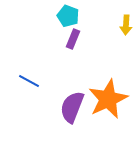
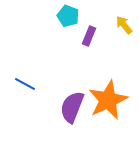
yellow arrow: moved 2 px left; rotated 138 degrees clockwise
purple rectangle: moved 16 px right, 3 px up
blue line: moved 4 px left, 3 px down
orange star: moved 1 px down
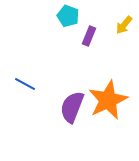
yellow arrow: rotated 102 degrees counterclockwise
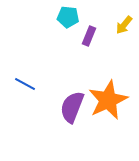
cyan pentagon: moved 1 px down; rotated 15 degrees counterclockwise
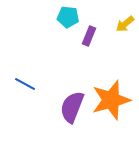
yellow arrow: moved 1 px right, 1 px up; rotated 12 degrees clockwise
orange star: moved 3 px right; rotated 9 degrees clockwise
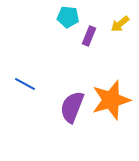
yellow arrow: moved 5 px left
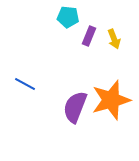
yellow arrow: moved 6 px left, 15 px down; rotated 72 degrees counterclockwise
purple semicircle: moved 3 px right
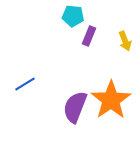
cyan pentagon: moved 5 px right, 1 px up
yellow arrow: moved 11 px right, 2 px down
blue line: rotated 60 degrees counterclockwise
orange star: rotated 18 degrees counterclockwise
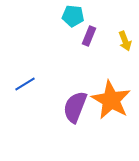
orange star: rotated 9 degrees counterclockwise
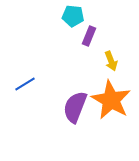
yellow arrow: moved 14 px left, 20 px down
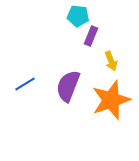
cyan pentagon: moved 5 px right
purple rectangle: moved 2 px right
orange star: rotated 24 degrees clockwise
purple semicircle: moved 7 px left, 21 px up
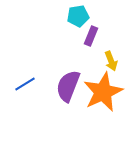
cyan pentagon: rotated 15 degrees counterclockwise
orange star: moved 8 px left, 8 px up; rotated 6 degrees counterclockwise
